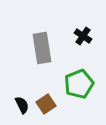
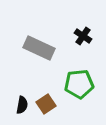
gray rectangle: moved 3 px left; rotated 56 degrees counterclockwise
green pentagon: rotated 16 degrees clockwise
black semicircle: rotated 36 degrees clockwise
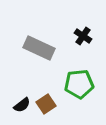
black semicircle: rotated 42 degrees clockwise
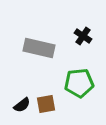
gray rectangle: rotated 12 degrees counterclockwise
green pentagon: moved 1 px up
brown square: rotated 24 degrees clockwise
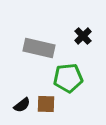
black cross: rotated 12 degrees clockwise
green pentagon: moved 11 px left, 5 px up
brown square: rotated 12 degrees clockwise
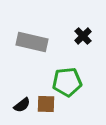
gray rectangle: moved 7 px left, 6 px up
green pentagon: moved 1 px left, 4 px down
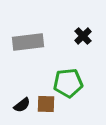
gray rectangle: moved 4 px left; rotated 20 degrees counterclockwise
green pentagon: moved 1 px right, 1 px down
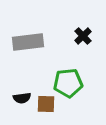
black semicircle: moved 7 px up; rotated 30 degrees clockwise
